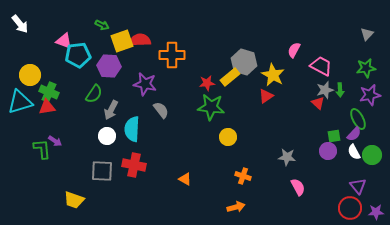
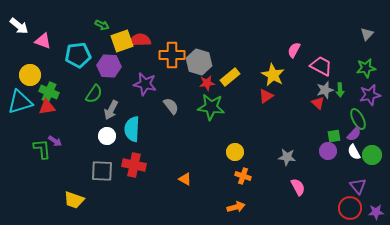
white arrow at (20, 24): moved 1 px left, 2 px down; rotated 12 degrees counterclockwise
pink triangle at (64, 41): moved 21 px left
gray hexagon at (244, 62): moved 45 px left
gray semicircle at (161, 110): moved 10 px right, 4 px up
yellow circle at (228, 137): moved 7 px right, 15 px down
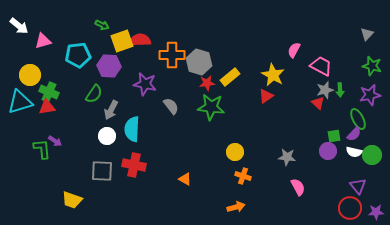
pink triangle at (43, 41): rotated 36 degrees counterclockwise
green star at (366, 68): moved 6 px right, 2 px up; rotated 24 degrees clockwise
white semicircle at (354, 152): rotated 49 degrees counterclockwise
yellow trapezoid at (74, 200): moved 2 px left
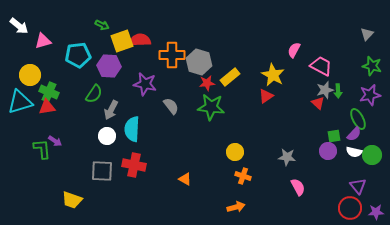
green arrow at (340, 90): moved 2 px left, 1 px down
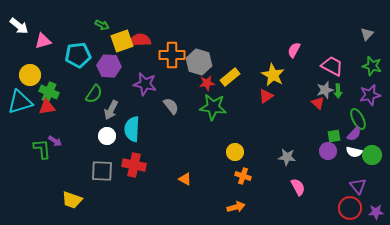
pink trapezoid at (321, 66): moved 11 px right
green star at (211, 107): moved 2 px right
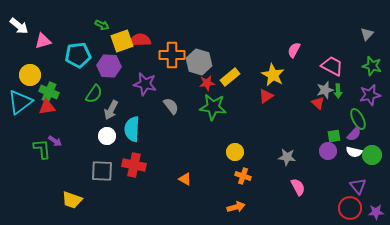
cyan triangle at (20, 102): rotated 20 degrees counterclockwise
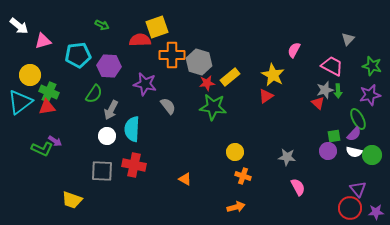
gray triangle at (367, 34): moved 19 px left, 5 px down
yellow square at (122, 41): moved 35 px right, 14 px up
gray semicircle at (171, 106): moved 3 px left
green L-shape at (42, 149): rotated 120 degrees clockwise
purple triangle at (358, 186): moved 3 px down
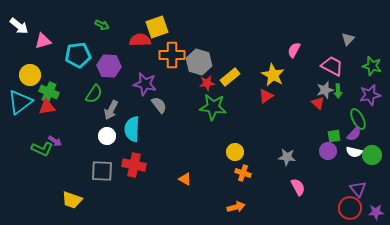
gray semicircle at (168, 106): moved 9 px left, 1 px up
orange cross at (243, 176): moved 3 px up
